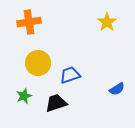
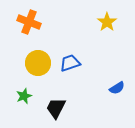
orange cross: rotated 30 degrees clockwise
blue trapezoid: moved 12 px up
blue semicircle: moved 1 px up
black trapezoid: moved 5 px down; rotated 45 degrees counterclockwise
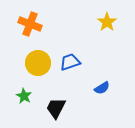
orange cross: moved 1 px right, 2 px down
blue trapezoid: moved 1 px up
blue semicircle: moved 15 px left
green star: rotated 21 degrees counterclockwise
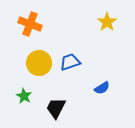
yellow circle: moved 1 px right
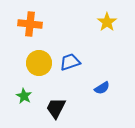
orange cross: rotated 15 degrees counterclockwise
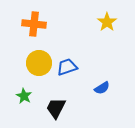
orange cross: moved 4 px right
blue trapezoid: moved 3 px left, 5 px down
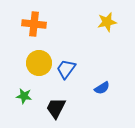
yellow star: rotated 24 degrees clockwise
blue trapezoid: moved 1 px left, 2 px down; rotated 35 degrees counterclockwise
green star: rotated 21 degrees counterclockwise
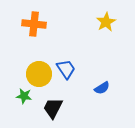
yellow star: moved 1 px left; rotated 18 degrees counterclockwise
yellow circle: moved 11 px down
blue trapezoid: rotated 110 degrees clockwise
black trapezoid: moved 3 px left
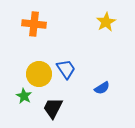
green star: rotated 21 degrees clockwise
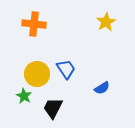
yellow circle: moved 2 px left
